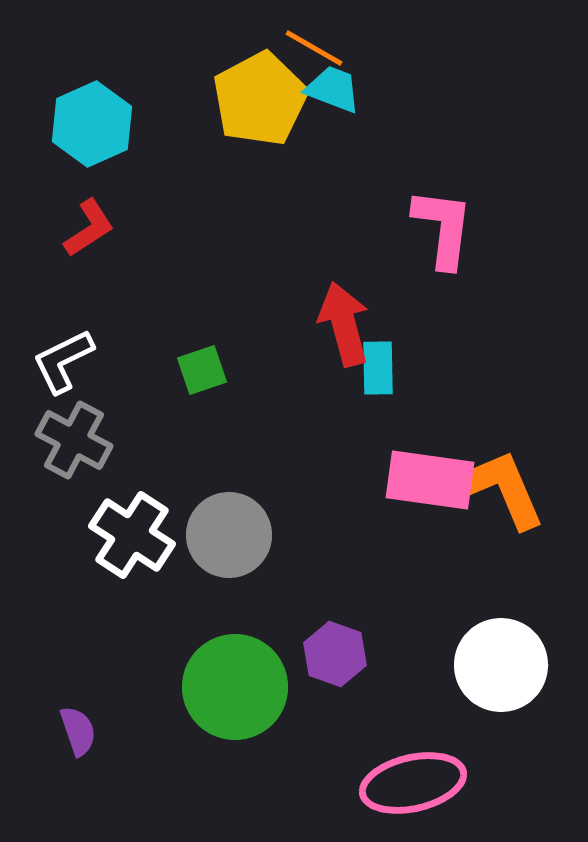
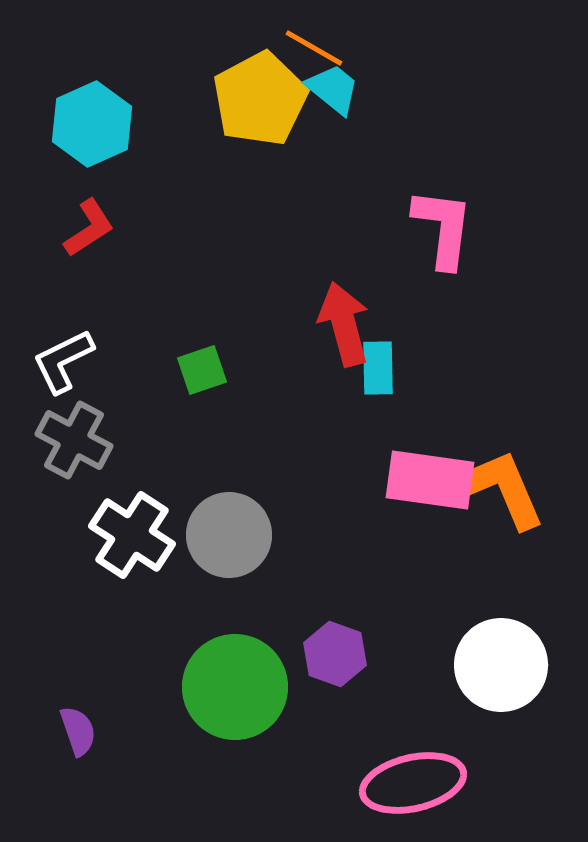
cyan trapezoid: rotated 18 degrees clockwise
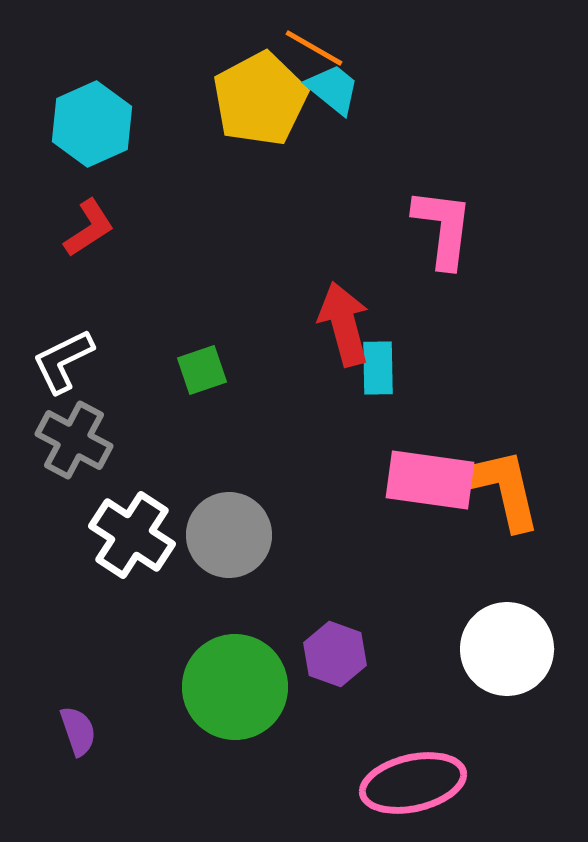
orange L-shape: rotated 10 degrees clockwise
white circle: moved 6 px right, 16 px up
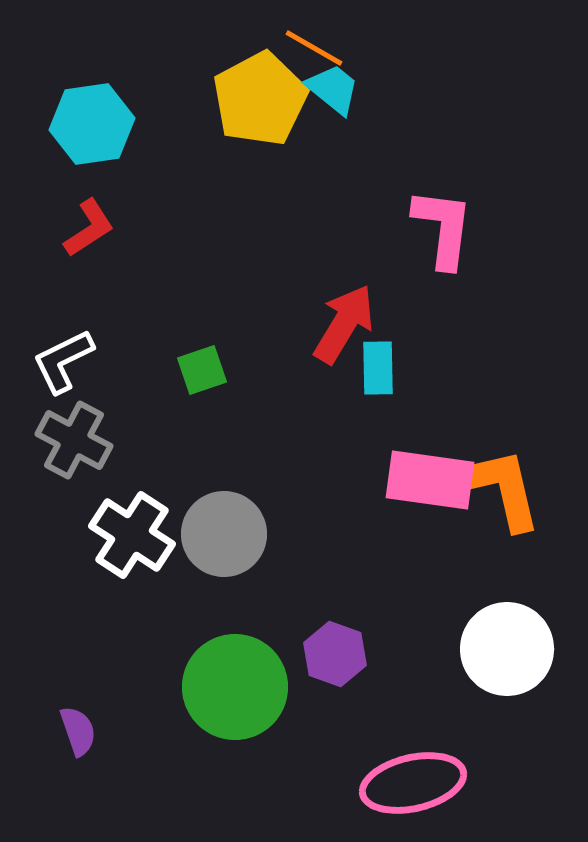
cyan hexagon: rotated 16 degrees clockwise
red arrow: rotated 46 degrees clockwise
gray circle: moved 5 px left, 1 px up
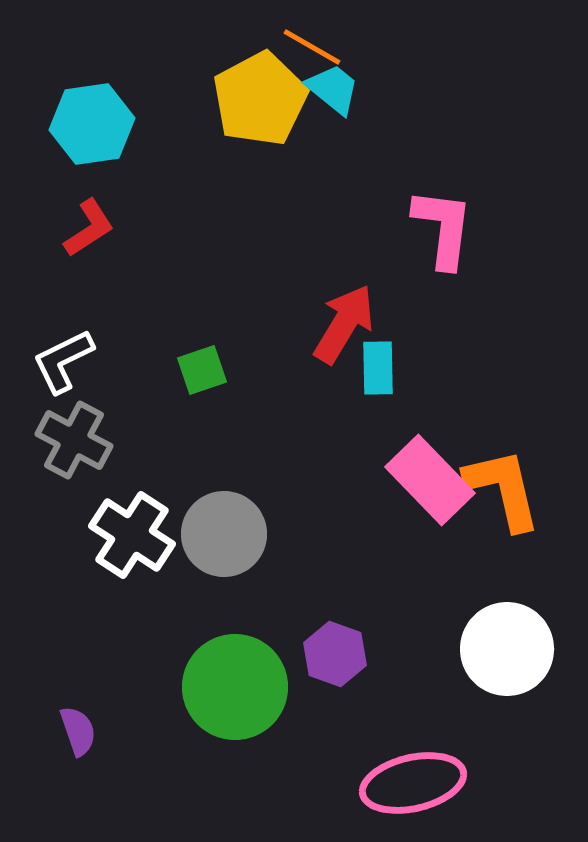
orange line: moved 2 px left, 1 px up
pink rectangle: rotated 38 degrees clockwise
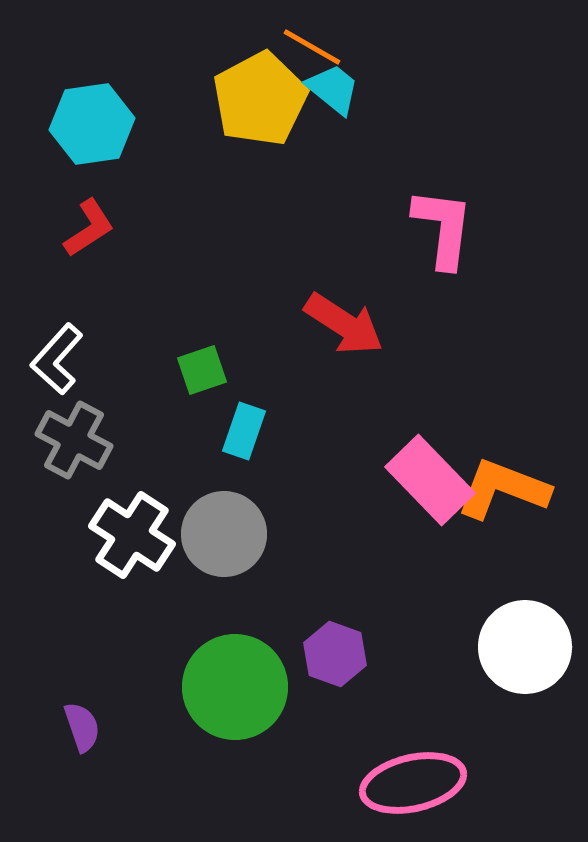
red arrow: rotated 92 degrees clockwise
white L-shape: moved 6 px left, 2 px up; rotated 22 degrees counterclockwise
cyan rectangle: moved 134 px left, 63 px down; rotated 20 degrees clockwise
orange L-shape: rotated 56 degrees counterclockwise
white circle: moved 18 px right, 2 px up
purple semicircle: moved 4 px right, 4 px up
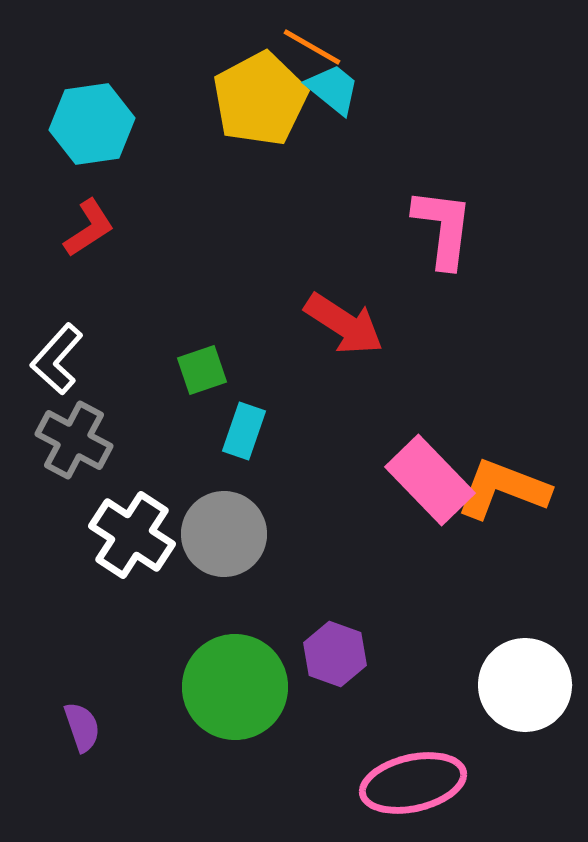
white circle: moved 38 px down
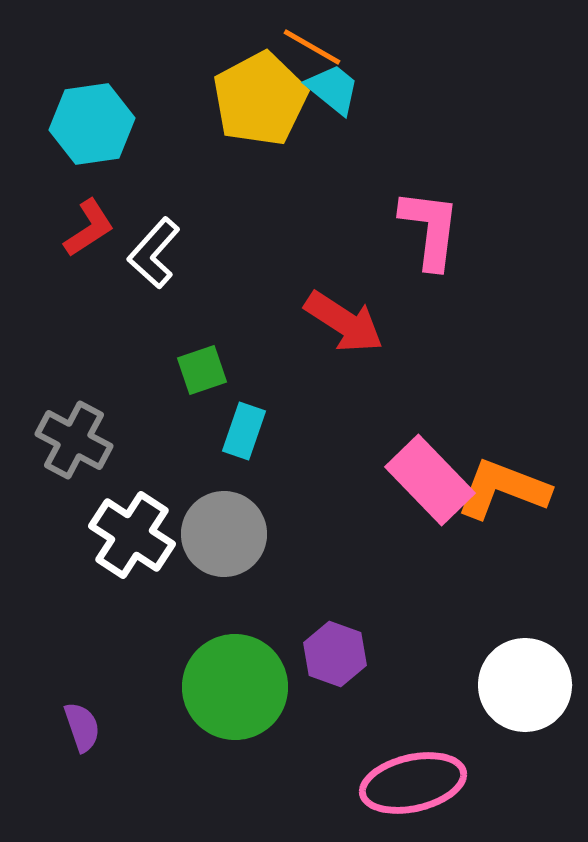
pink L-shape: moved 13 px left, 1 px down
red arrow: moved 2 px up
white L-shape: moved 97 px right, 106 px up
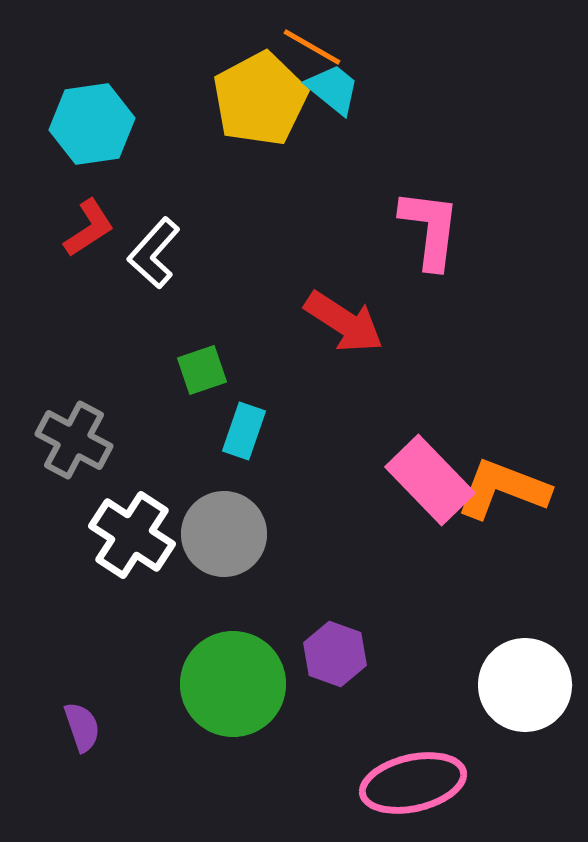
green circle: moved 2 px left, 3 px up
